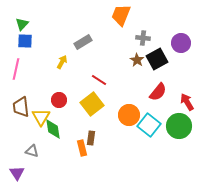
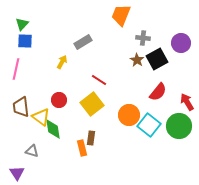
yellow triangle: rotated 24 degrees counterclockwise
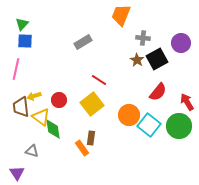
yellow arrow: moved 28 px left, 34 px down; rotated 136 degrees counterclockwise
orange rectangle: rotated 21 degrees counterclockwise
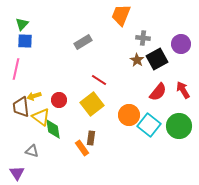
purple circle: moved 1 px down
red arrow: moved 4 px left, 12 px up
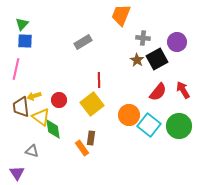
purple circle: moved 4 px left, 2 px up
red line: rotated 56 degrees clockwise
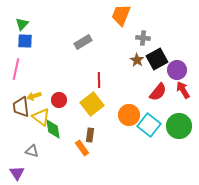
purple circle: moved 28 px down
brown rectangle: moved 1 px left, 3 px up
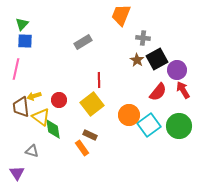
cyan square: rotated 15 degrees clockwise
brown rectangle: rotated 72 degrees counterclockwise
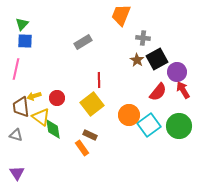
purple circle: moved 2 px down
red circle: moved 2 px left, 2 px up
gray triangle: moved 16 px left, 16 px up
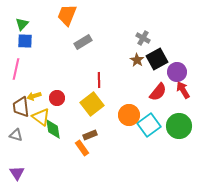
orange trapezoid: moved 54 px left
gray cross: rotated 24 degrees clockwise
brown rectangle: rotated 48 degrees counterclockwise
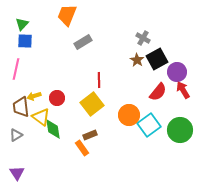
green circle: moved 1 px right, 4 px down
gray triangle: rotated 48 degrees counterclockwise
